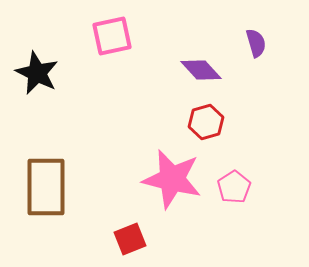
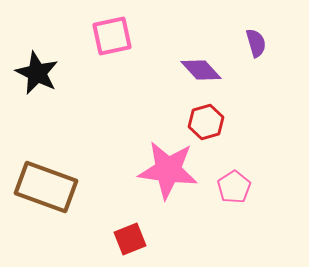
pink star: moved 4 px left, 9 px up; rotated 6 degrees counterclockwise
brown rectangle: rotated 70 degrees counterclockwise
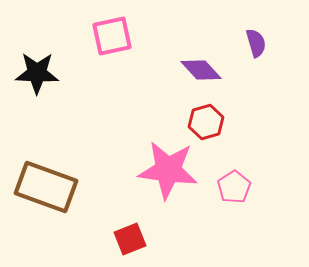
black star: rotated 24 degrees counterclockwise
